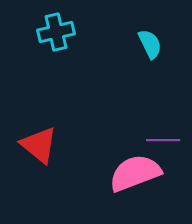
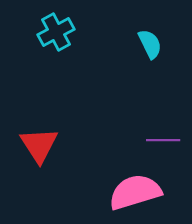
cyan cross: rotated 15 degrees counterclockwise
red triangle: rotated 18 degrees clockwise
pink semicircle: moved 19 px down; rotated 4 degrees clockwise
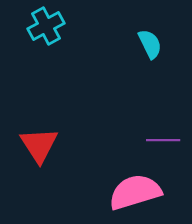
cyan cross: moved 10 px left, 6 px up
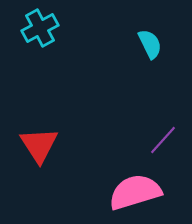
cyan cross: moved 6 px left, 2 px down
purple line: rotated 48 degrees counterclockwise
